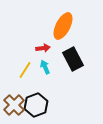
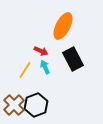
red arrow: moved 2 px left, 3 px down; rotated 32 degrees clockwise
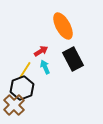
orange ellipse: rotated 56 degrees counterclockwise
red arrow: rotated 56 degrees counterclockwise
black hexagon: moved 14 px left, 17 px up
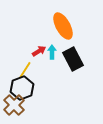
red arrow: moved 2 px left
cyan arrow: moved 7 px right, 15 px up; rotated 24 degrees clockwise
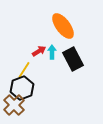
orange ellipse: rotated 8 degrees counterclockwise
yellow line: moved 1 px left
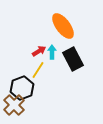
yellow line: moved 14 px right
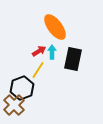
orange ellipse: moved 8 px left, 1 px down
black rectangle: rotated 40 degrees clockwise
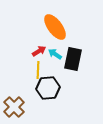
cyan arrow: moved 3 px right, 2 px down; rotated 56 degrees counterclockwise
yellow line: rotated 30 degrees counterclockwise
black hexagon: moved 26 px right; rotated 15 degrees clockwise
brown cross: moved 2 px down
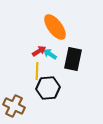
cyan arrow: moved 5 px left
yellow line: moved 1 px left, 1 px down
brown cross: moved 1 px up; rotated 20 degrees counterclockwise
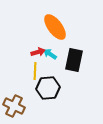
red arrow: moved 1 px left, 1 px down; rotated 16 degrees clockwise
black rectangle: moved 1 px right, 1 px down
yellow line: moved 2 px left
